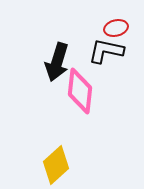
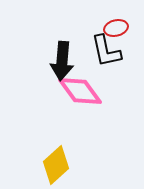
black L-shape: rotated 114 degrees counterclockwise
black arrow: moved 5 px right, 1 px up; rotated 12 degrees counterclockwise
pink diamond: rotated 42 degrees counterclockwise
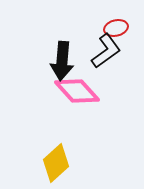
black L-shape: rotated 114 degrees counterclockwise
pink diamond: moved 3 px left; rotated 6 degrees counterclockwise
yellow diamond: moved 2 px up
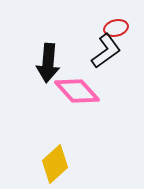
black arrow: moved 14 px left, 2 px down
yellow diamond: moved 1 px left, 1 px down
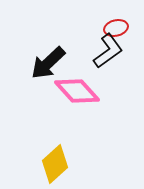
black L-shape: moved 2 px right
black arrow: rotated 42 degrees clockwise
